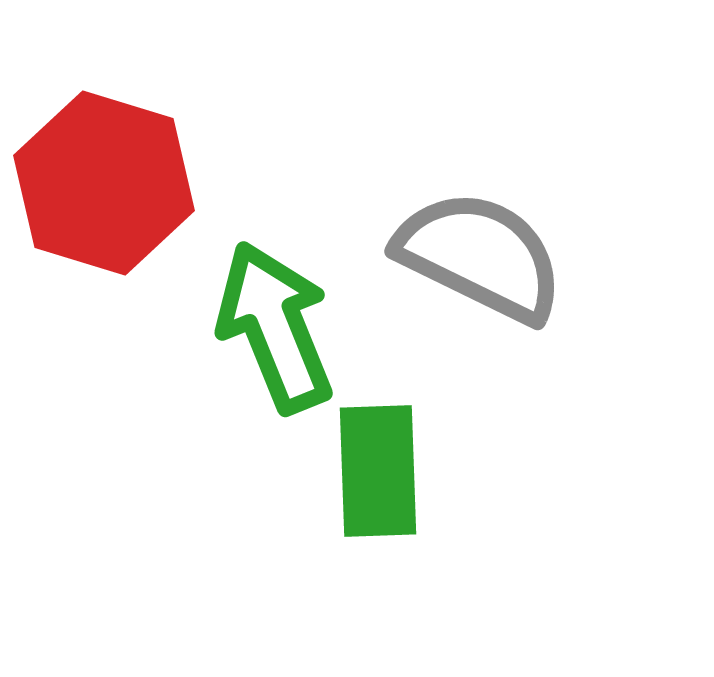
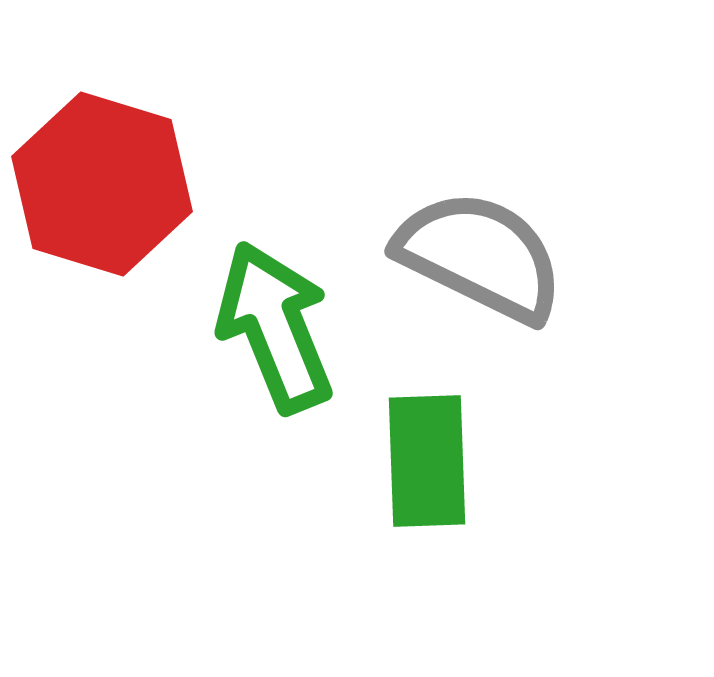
red hexagon: moved 2 px left, 1 px down
green rectangle: moved 49 px right, 10 px up
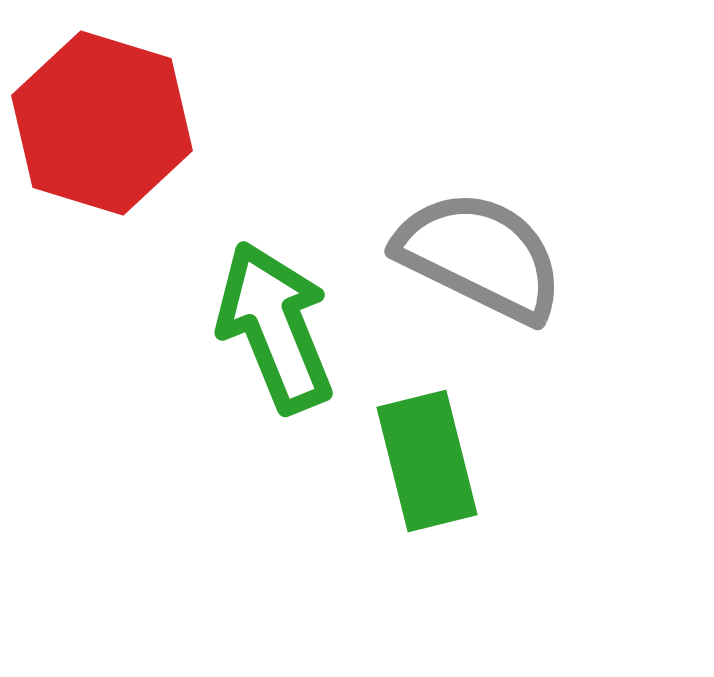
red hexagon: moved 61 px up
green rectangle: rotated 12 degrees counterclockwise
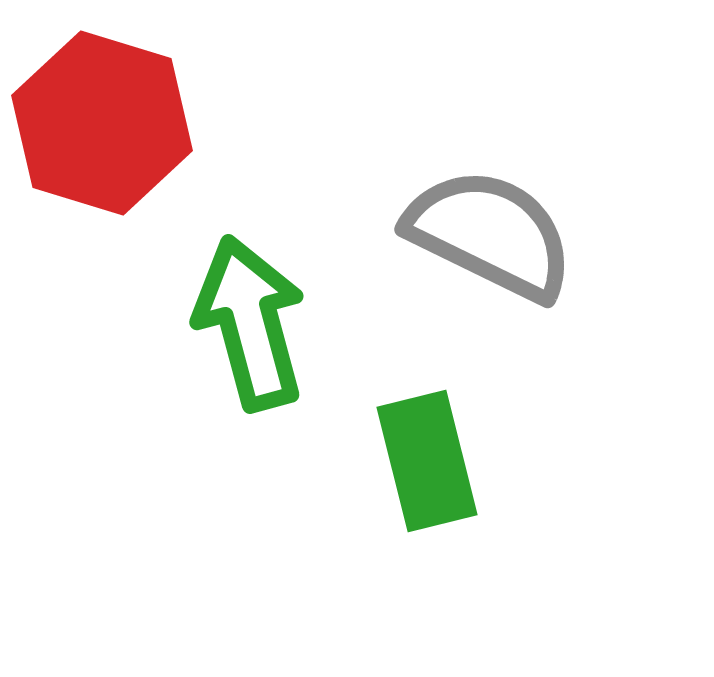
gray semicircle: moved 10 px right, 22 px up
green arrow: moved 25 px left, 4 px up; rotated 7 degrees clockwise
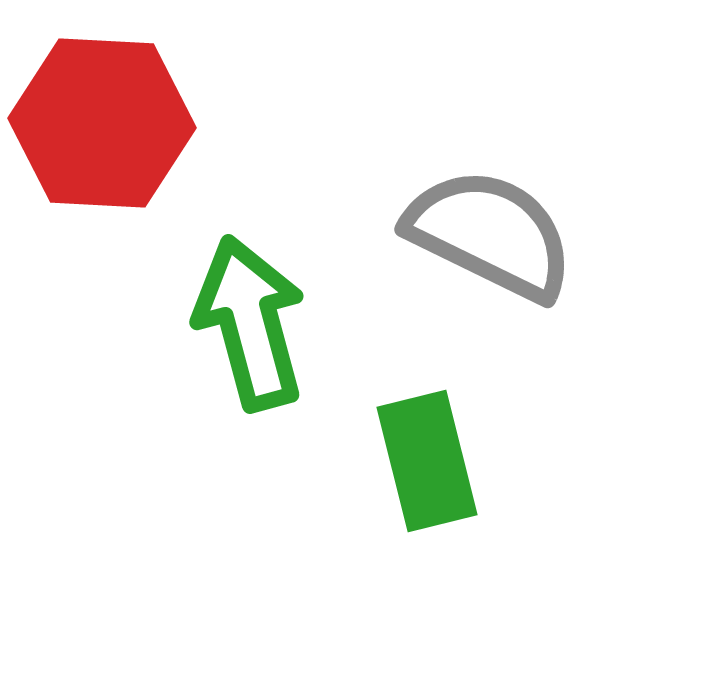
red hexagon: rotated 14 degrees counterclockwise
